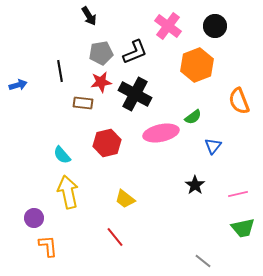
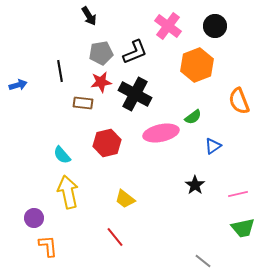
blue triangle: rotated 18 degrees clockwise
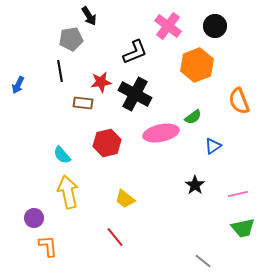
gray pentagon: moved 30 px left, 14 px up
blue arrow: rotated 132 degrees clockwise
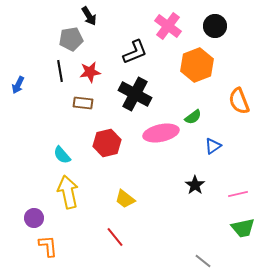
red star: moved 11 px left, 10 px up
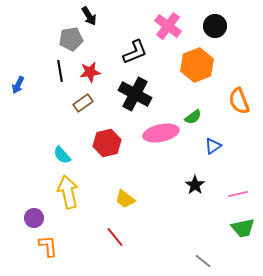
brown rectangle: rotated 42 degrees counterclockwise
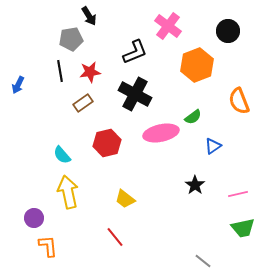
black circle: moved 13 px right, 5 px down
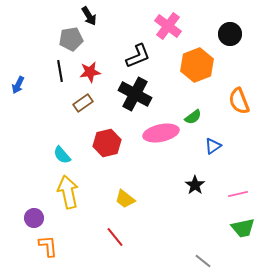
black circle: moved 2 px right, 3 px down
black L-shape: moved 3 px right, 4 px down
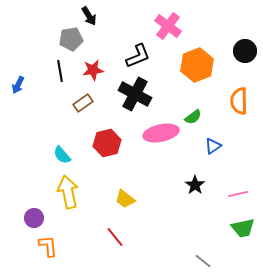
black circle: moved 15 px right, 17 px down
red star: moved 3 px right, 2 px up
orange semicircle: rotated 20 degrees clockwise
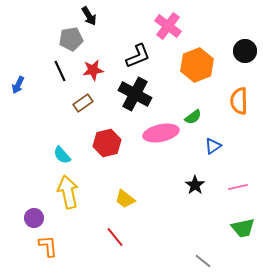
black line: rotated 15 degrees counterclockwise
pink line: moved 7 px up
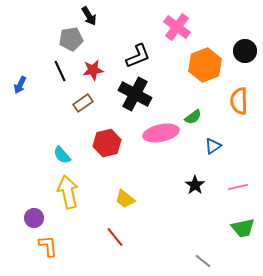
pink cross: moved 9 px right, 1 px down
orange hexagon: moved 8 px right
blue arrow: moved 2 px right
